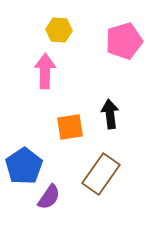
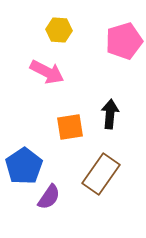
pink arrow: moved 2 px right, 1 px down; rotated 116 degrees clockwise
black arrow: rotated 12 degrees clockwise
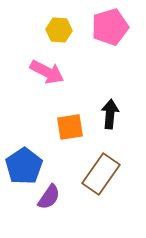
pink pentagon: moved 14 px left, 14 px up
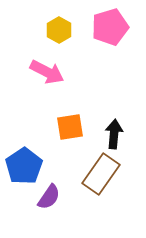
yellow hexagon: rotated 25 degrees clockwise
black arrow: moved 4 px right, 20 px down
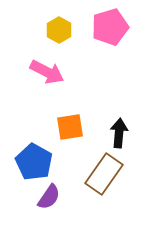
black arrow: moved 5 px right, 1 px up
blue pentagon: moved 10 px right, 4 px up; rotated 9 degrees counterclockwise
brown rectangle: moved 3 px right
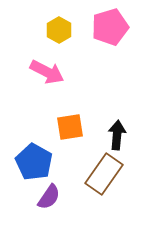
black arrow: moved 2 px left, 2 px down
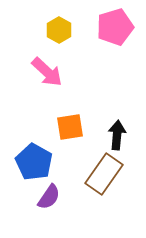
pink pentagon: moved 5 px right
pink arrow: rotated 16 degrees clockwise
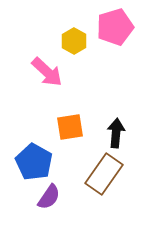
yellow hexagon: moved 15 px right, 11 px down
black arrow: moved 1 px left, 2 px up
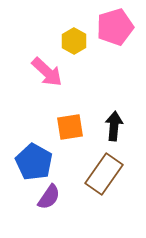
black arrow: moved 2 px left, 7 px up
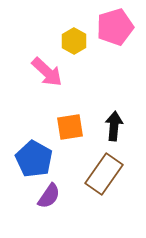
blue pentagon: moved 3 px up
purple semicircle: moved 1 px up
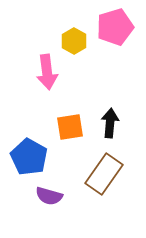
pink arrow: rotated 40 degrees clockwise
black arrow: moved 4 px left, 3 px up
blue pentagon: moved 5 px left, 2 px up
purple semicircle: rotated 72 degrees clockwise
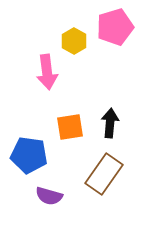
blue pentagon: moved 2 px up; rotated 21 degrees counterclockwise
